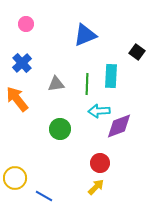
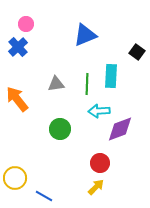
blue cross: moved 4 px left, 16 px up
purple diamond: moved 1 px right, 3 px down
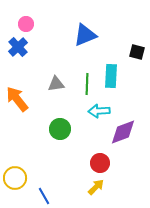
black square: rotated 21 degrees counterclockwise
purple diamond: moved 3 px right, 3 px down
blue line: rotated 30 degrees clockwise
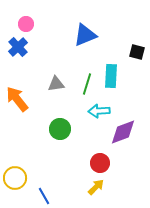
green line: rotated 15 degrees clockwise
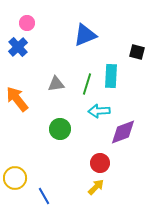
pink circle: moved 1 px right, 1 px up
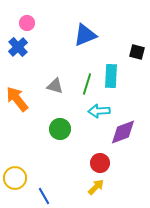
gray triangle: moved 1 px left, 2 px down; rotated 24 degrees clockwise
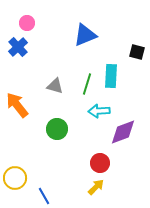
orange arrow: moved 6 px down
green circle: moved 3 px left
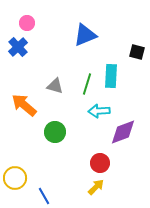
orange arrow: moved 7 px right; rotated 12 degrees counterclockwise
green circle: moved 2 px left, 3 px down
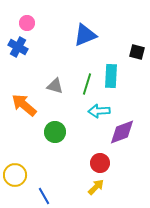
blue cross: rotated 18 degrees counterclockwise
purple diamond: moved 1 px left
yellow circle: moved 3 px up
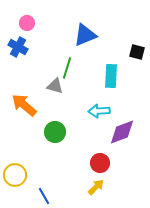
green line: moved 20 px left, 16 px up
